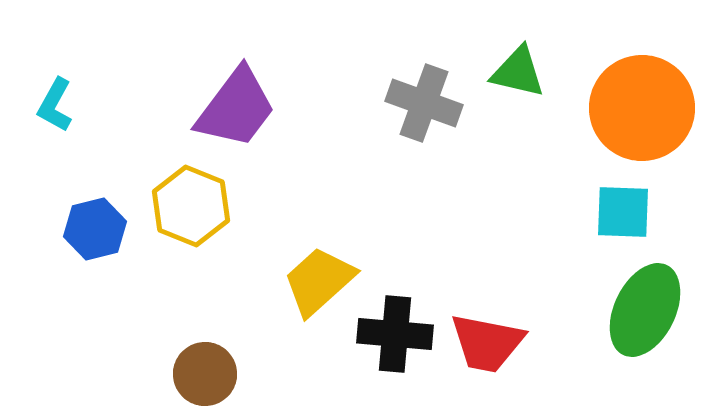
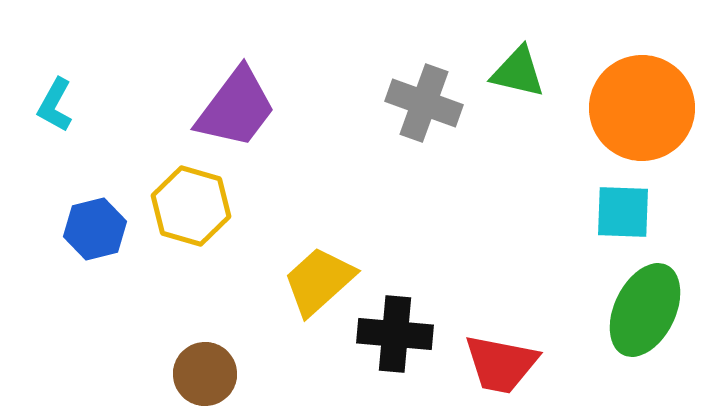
yellow hexagon: rotated 6 degrees counterclockwise
red trapezoid: moved 14 px right, 21 px down
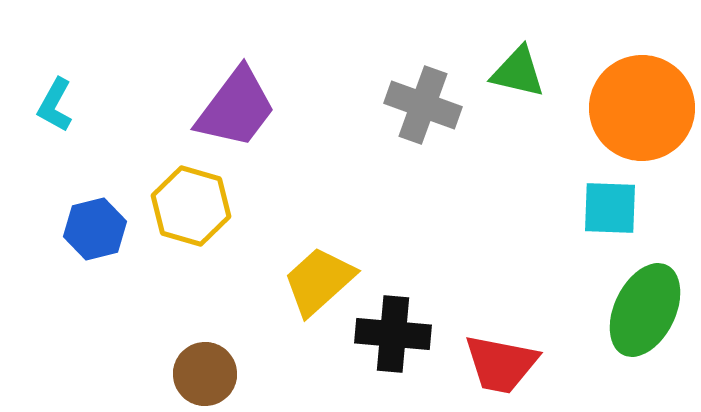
gray cross: moved 1 px left, 2 px down
cyan square: moved 13 px left, 4 px up
black cross: moved 2 px left
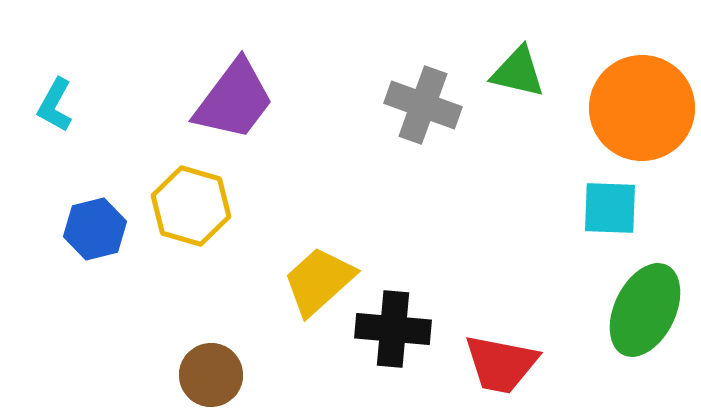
purple trapezoid: moved 2 px left, 8 px up
black cross: moved 5 px up
brown circle: moved 6 px right, 1 px down
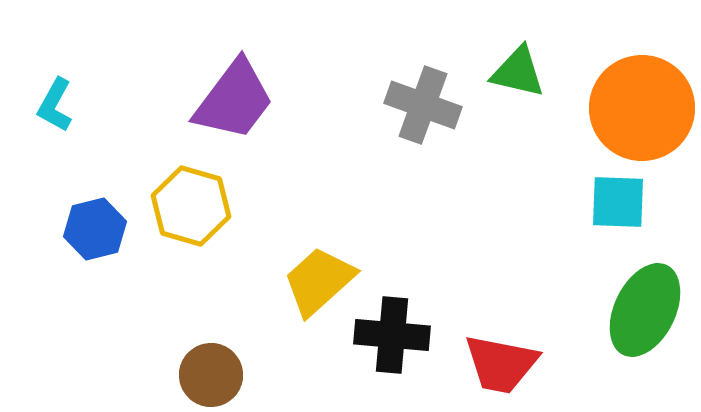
cyan square: moved 8 px right, 6 px up
black cross: moved 1 px left, 6 px down
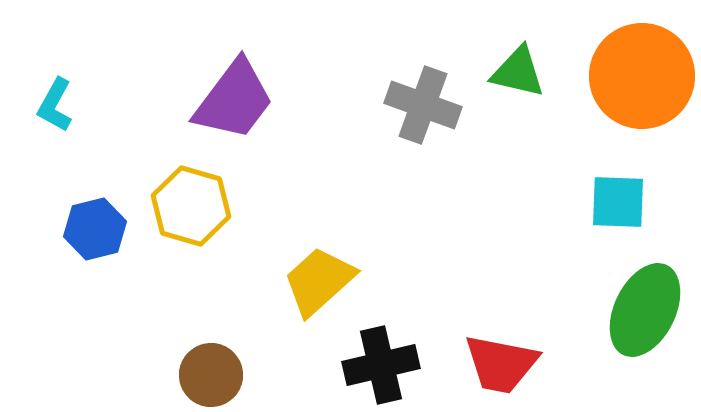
orange circle: moved 32 px up
black cross: moved 11 px left, 30 px down; rotated 18 degrees counterclockwise
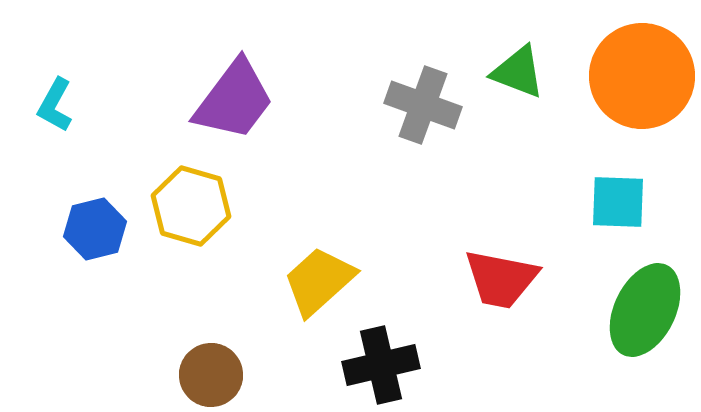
green triangle: rotated 8 degrees clockwise
red trapezoid: moved 85 px up
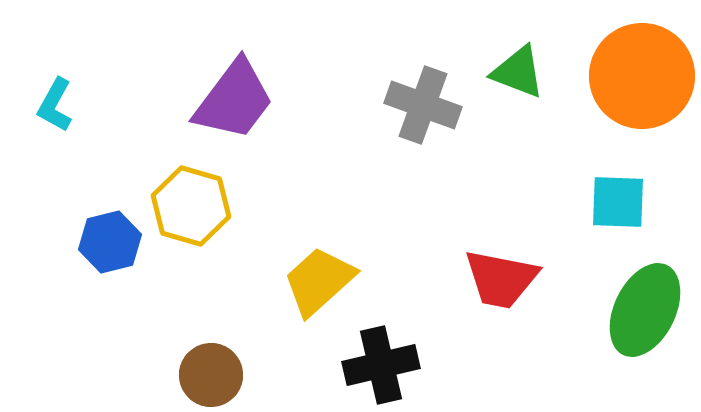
blue hexagon: moved 15 px right, 13 px down
